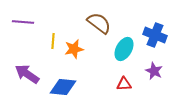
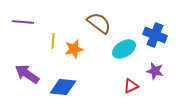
cyan ellipse: rotated 30 degrees clockwise
purple star: moved 1 px right; rotated 12 degrees counterclockwise
red triangle: moved 7 px right, 2 px down; rotated 21 degrees counterclockwise
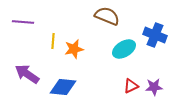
brown semicircle: moved 8 px right, 7 px up; rotated 15 degrees counterclockwise
purple star: moved 1 px left, 16 px down; rotated 18 degrees counterclockwise
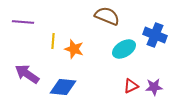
orange star: rotated 30 degrees clockwise
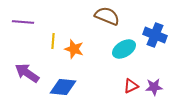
purple arrow: moved 1 px up
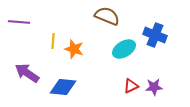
purple line: moved 4 px left
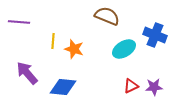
purple arrow: rotated 15 degrees clockwise
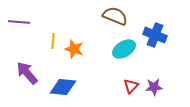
brown semicircle: moved 8 px right
red triangle: rotated 21 degrees counterclockwise
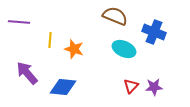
blue cross: moved 1 px left, 3 px up
yellow line: moved 3 px left, 1 px up
cyan ellipse: rotated 55 degrees clockwise
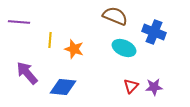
cyan ellipse: moved 1 px up
